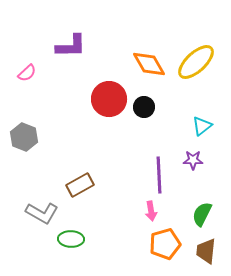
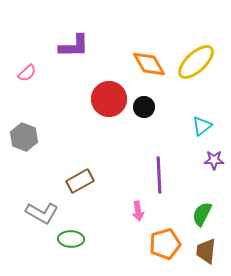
purple L-shape: moved 3 px right
purple star: moved 21 px right
brown rectangle: moved 4 px up
pink arrow: moved 13 px left
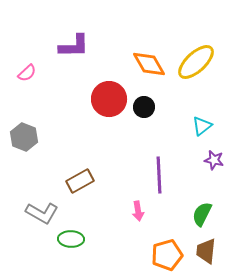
purple star: rotated 12 degrees clockwise
orange pentagon: moved 2 px right, 11 px down
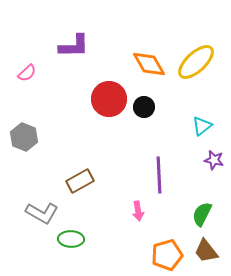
brown trapezoid: rotated 44 degrees counterclockwise
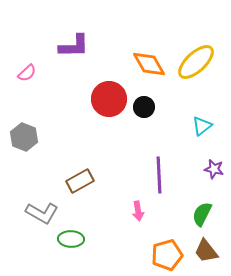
purple star: moved 9 px down
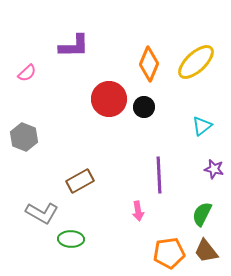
orange diamond: rotated 52 degrees clockwise
orange pentagon: moved 2 px right, 2 px up; rotated 8 degrees clockwise
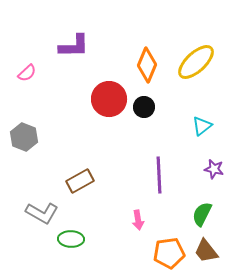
orange diamond: moved 2 px left, 1 px down
pink arrow: moved 9 px down
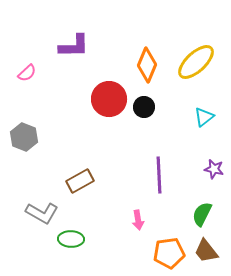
cyan triangle: moved 2 px right, 9 px up
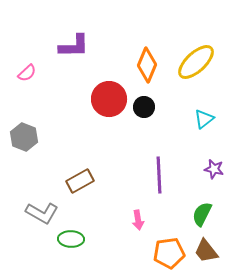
cyan triangle: moved 2 px down
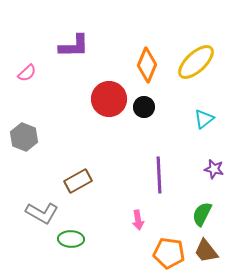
brown rectangle: moved 2 px left
orange pentagon: rotated 16 degrees clockwise
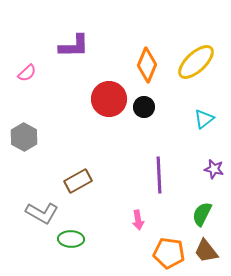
gray hexagon: rotated 8 degrees clockwise
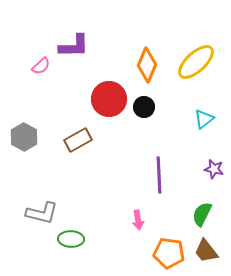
pink semicircle: moved 14 px right, 7 px up
brown rectangle: moved 41 px up
gray L-shape: rotated 16 degrees counterclockwise
